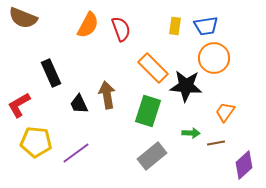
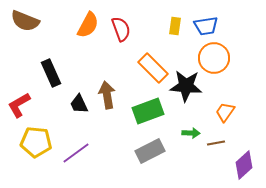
brown semicircle: moved 2 px right, 3 px down
green rectangle: rotated 52 degrees clockwise
gray rectangle: moved 2 px left, 5 px up; rotated 12 degrees clockwise
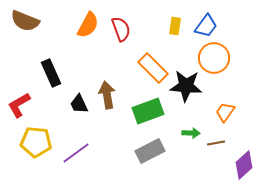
blue trapezoid: rotated 45 degrees counterclockwise
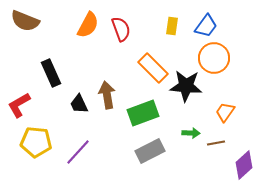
yellow rectangle: moved 3 px left
green rectangle: moved 5 px left, 2 px down
purple line: moved 2 px right, 1 px up; rotated 12 degrees counterclockwise
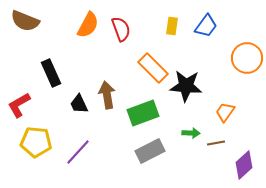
orange circle: moved 33 px right
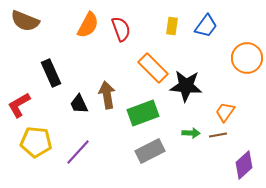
brown line: moved 2 px right, 8 px up
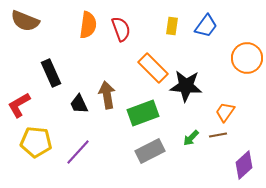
orange semicircle: rotated 20 degrees counterclockwise
green arrow: moved 5 px down; rotated 132 degrees clockwise
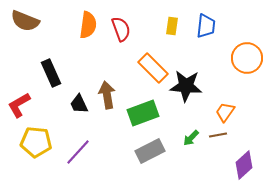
blue trapezoid: rotated 30 degrees counterclockwise
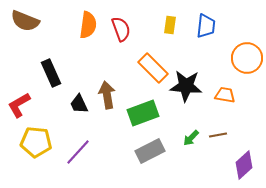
yellow rectangle: moved 2 px left, 1 px up
orange trapezoid: moved 17 px up; rotated 65 degrees clockwise
